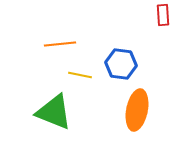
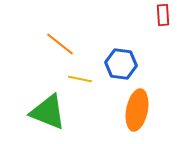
orange line: rotated 44 degrees clockwise
yellow line: moved 4 px down
green triangle: moved 6 px left
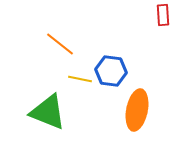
blue hexagon: moved 10 px left, 7 px down
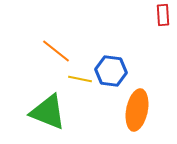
orange line: moved 4 px left, 7 px down
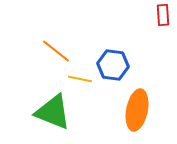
blue hexagon: moved 2 px right, 6 px up
green triangle: moved 5 px right
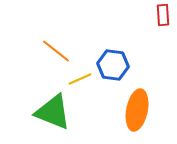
yellow line: rotated 35 degrees counterclockwise
